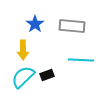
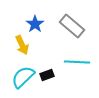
gray rectangle: rotated 35 degrees clockwise
yellow arrow: moved 1 px left, 5 px up; rotated 24 degrees counterclockwise
cyan line: moved 4 px left, 2 px down
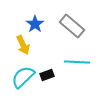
yellow arrow: moved 1 px right
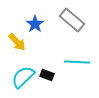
gray rectangle: moved 6 px up
yellow arrow: moved 6 px left, 3 px up; rotated 18 degrees counterclockwise
black rectangle: rotated 40 degrees clockwise
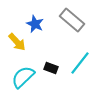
blue star: rotated 12 degrees counterclockwise
cyan line: moved 3 px right, 1 px down; rotated 55 degrees counterclockwise
black rectangle: moved 4 px right, 7 px up
